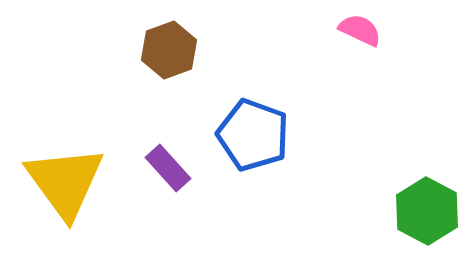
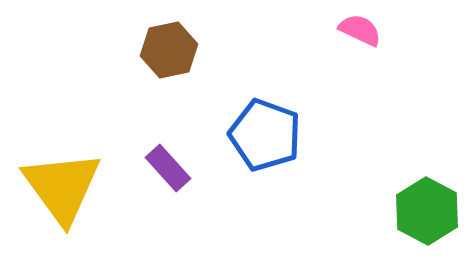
brown hexagon: rotated 8 degrees clockwise
blue pentagon: moved 12 px right
yellow triangle: moved 3 px left, 5 px down
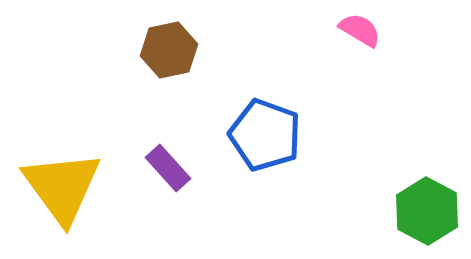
pink semicircle: rotated 6 degrees clockwise
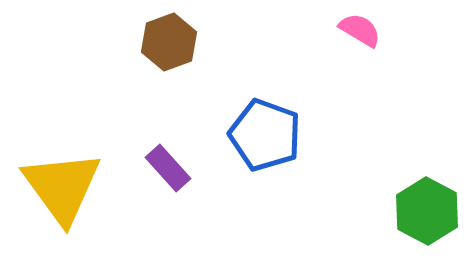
brown hexagon: moved 8 px up; rotated 8 degrees counterclockwise
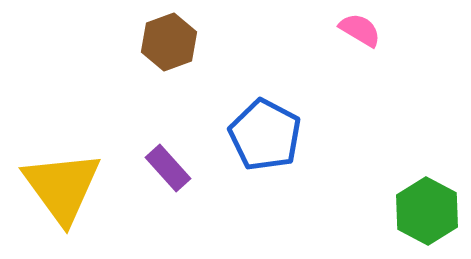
blue pentagon: rotated 8 degrees clockwise
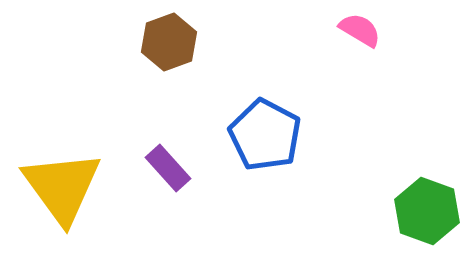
green hexagon: rotated 8 degrees counterclockwise
